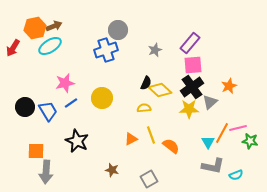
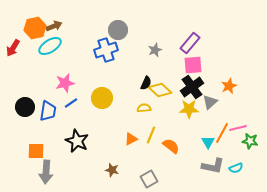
blue trapezoid: rotated 40 degrees clockwise
yellow line: rotated 42 degrees clockwise
cyan semicircle: moved 7 px up
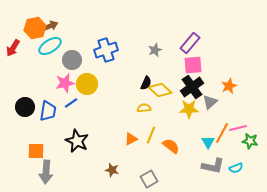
brown arrow: moved 4 px left
gray circle: moved 46 px left, 30 px down
yellow circle: moved 15 px left, 14 px up
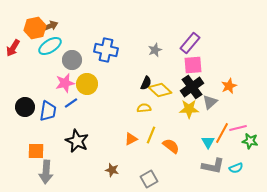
blue cross: rotated 30 degrees clockwise
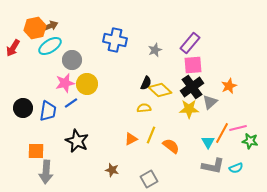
blue cross: moved 9 px right, 10 px up
black circle: moved 2 px left, 1 px down
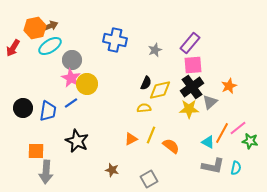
pink star: moved 6 px right, 5 px up; rotated 30 degrees counterclockwise
yellow diamond: rotated 55 degrees counterclockwise
pink line: rotated 24 degrees counterclockwise
cyan triangle: rotated 32 degrees counterclockwise
cyan semicircle: rotated 56 degrees counterclockwise
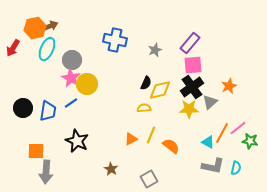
cyan ellipse: moved 3 px left, 3 px down; rotated 35 degrees counterclockwise
brown star: moved 1 px left, 1 px up; rotated 16 degrees clockwise
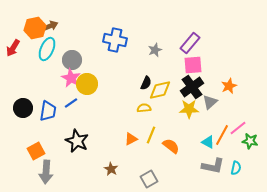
orange line: moved 2 px down
orange square: rotated 30 degrees counterclockwise
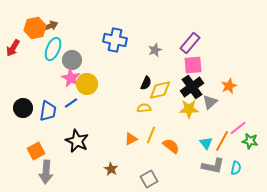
cyan ellipse: moved 6 px right
orange line: moved 6 px down
cyan triangle: moved 2 px left, 1 px down; rotated 24 degrees clockwise
